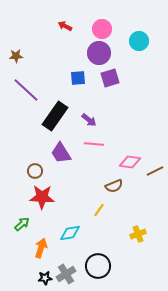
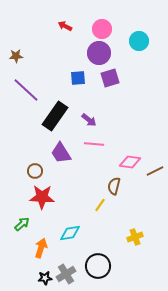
brown semicircle: rotated 126 degrees clockwise
yellow line: moved 1 px right, 5 px up
yellow cross: moved 3 px left, 3 px down
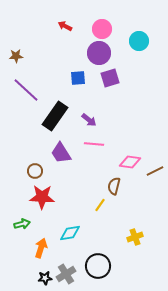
green arrow: rotated 28 degrees clockwise
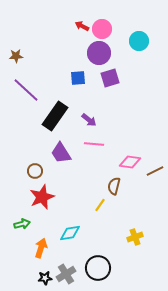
red arrow: moved 17 px right
red star: rotated 25 degrees counterclockwise
black circle: moved 2 px down
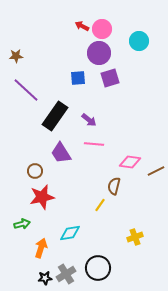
brown line: moved 1 px right
red star: rotated 10 degrees clockwise
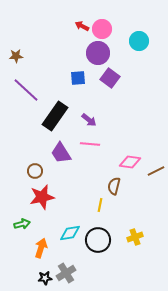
purple circle: moved 1 px left
purple square: rotated 36 degrees counterclockwise
pink line: moved 4 px left
yellow line: rotated 24 degrees counterclockwise
black circle: moved 28 px up
gray cross: moved 1 px up
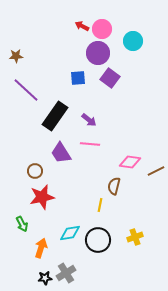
cyan circle: moved 6 px left
green arrow: rotated 77 degrees clockwise
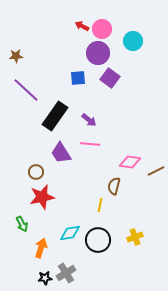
brown circle: moved 1 px right, 1 px down
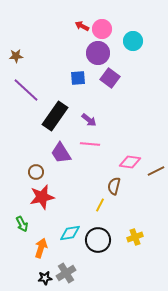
yellow line: rotated 16 degrees clockwise
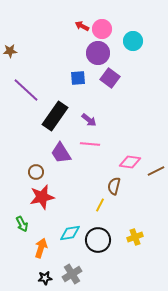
brown star: moved 6 px left, 5 px up
gray cross: moved 6 px right, 1 px down
